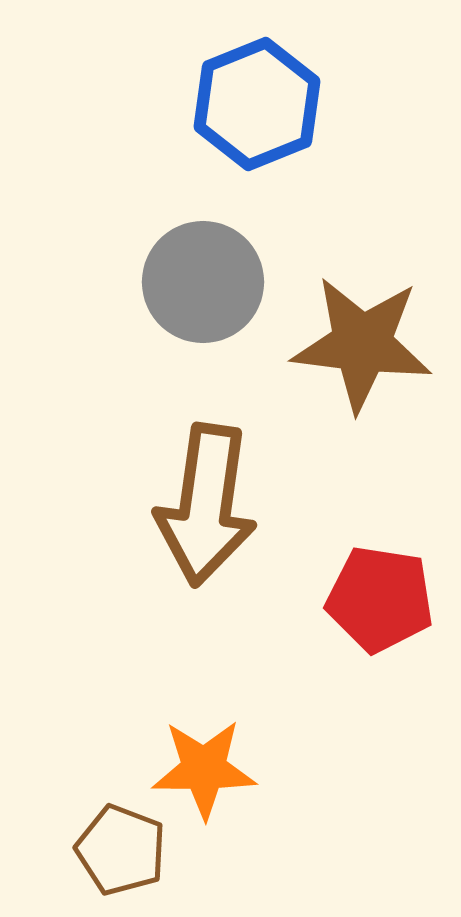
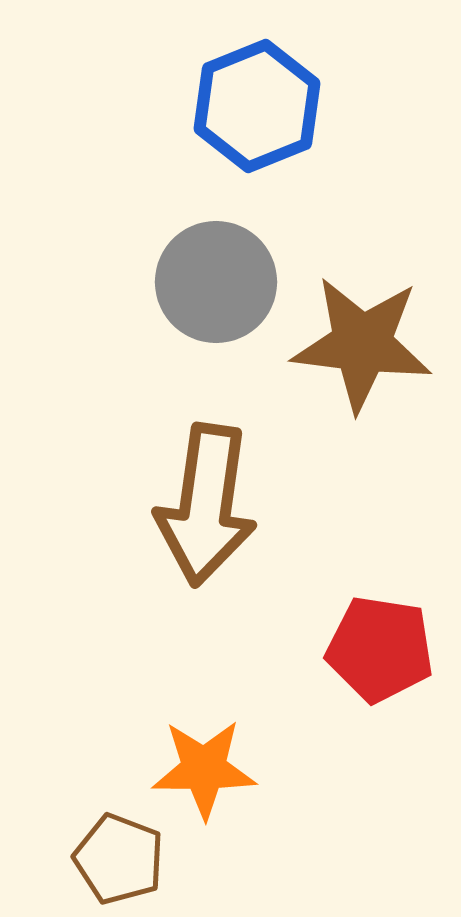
blue hexagon: moved 2 px down
gray circle: moved 13 px right
red pentagon: moved 50 px down
brown pentagon: moved 2 px left, 9 px down
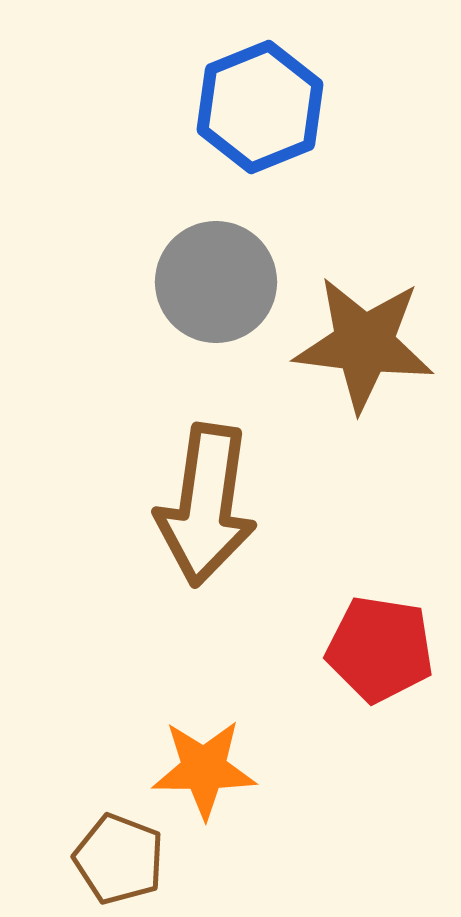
blue hexagon: moved 3 px right, 1 px down
brown star: moved 2 px right
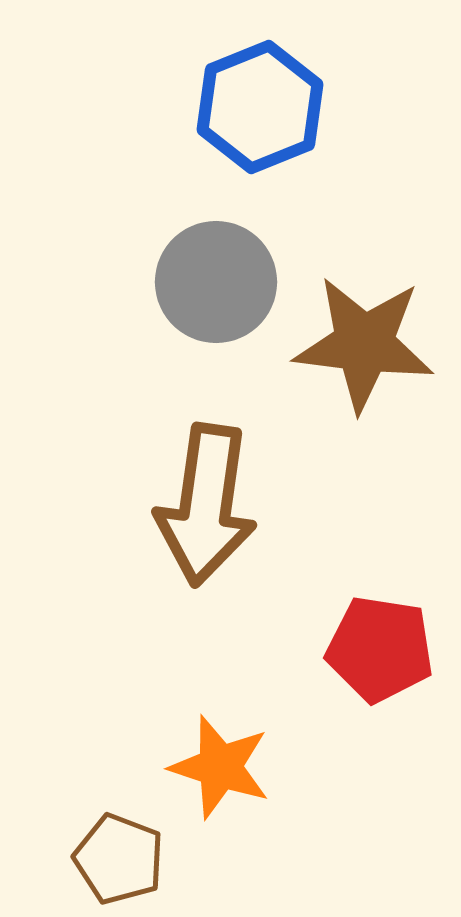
orange star: moved 16 px right, 2 px up; rotated 18 degrees clockwise
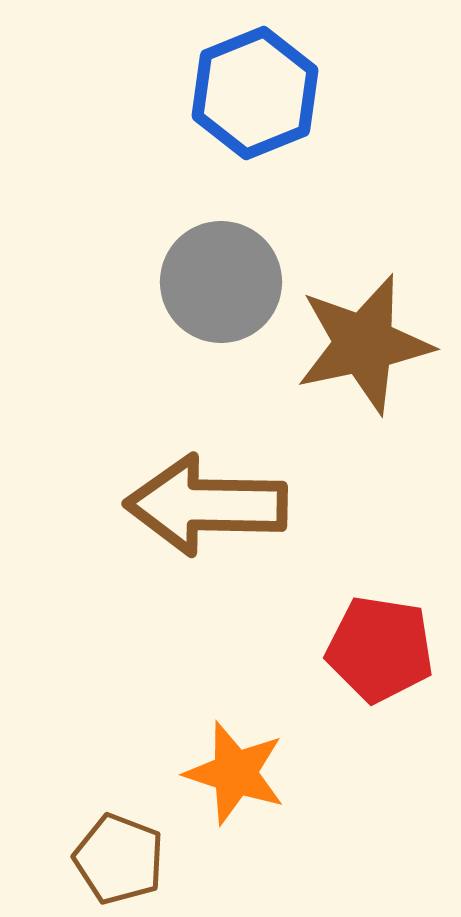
blue hexagon: moved 5 px left, 14 px up
gray circle: moved 5 px right
brown star: rotated 19 degrees counterclockwise
brown arrow: rotated 83 degrees clockwise
orange star: moved 15 px right, 6 px down
